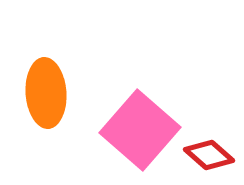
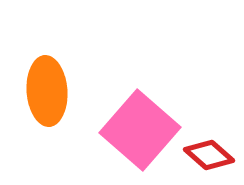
orange ellipse: moved 1 px right, 2 px up
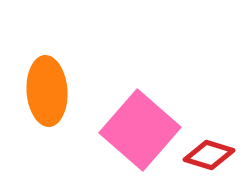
red diamond: rotated 24 degrees counterclockwise
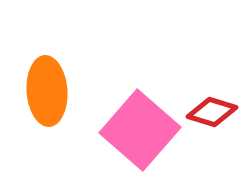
red diamond: moved 3 px right, 43 px up
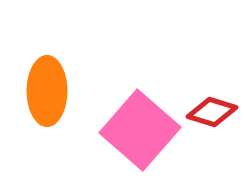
orange ellipse: rotated 4 degrees clockwise
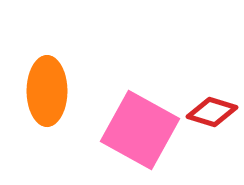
pink square: rotated 12 degrees counterclockwise
